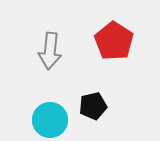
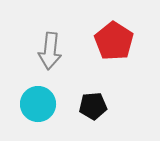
black pentagon: rotated 8 degrees clockwise
cyan circle: moved 12 px left, 16 px up
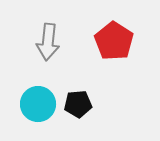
gray arrow: moved 2 px left, 9 px up
black pentagon: moved 15 px left, 2 px up
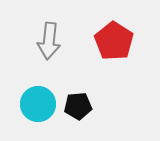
gray arrow: moved 1 px right, 1 px up
black pentagon: moved 2 px down
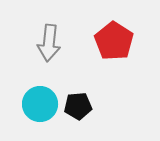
gray arrow: moved 2 px down
cyan circle: moved 2 px right
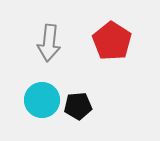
red pentagon: moved 2 px left
cyan circle: moved 2 px right, 4 px up
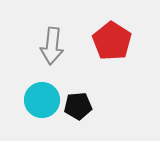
gray arrow: moved 3 px right, 3 px down
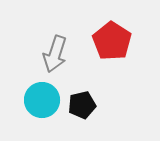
gray arrow: moved 3 px right, 8 px down; rotated 12 degrees clockwise
black pentagon: moved 4 px right, 1 px up; rotated 8 degrees counterclockwise
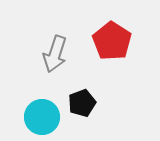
cyan circle: moved 17 px down
black pentagon: moved 2 px up; rotated 8 degrees counterclockwise
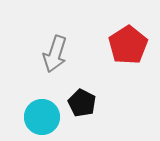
red pentagon: moved 16 px right, 4 px down; rotated 6 degrees clockwise
black pentagon: rotated 24 degrees counterclockwise
